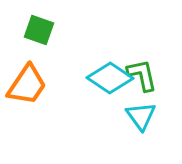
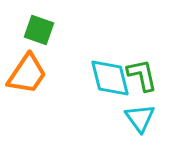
cyan diamond: rotated 42 degrees clockwise
orange trapezoid: moved 11 px up
cyan triangle: moved 1 px left, 2 px down
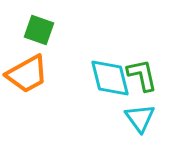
orange trapezoid: rotated 27 degrees clockwise
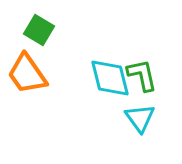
green square: rotated 12 degrees clockwise
orange trapezoid: rotated 84 degrees clockwise
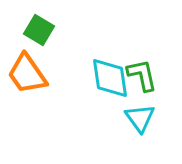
cyan diamond: rotated 6 degrees clockwise
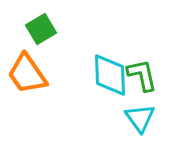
green square: moved 2 px right, 1 px up; rotated 28 degrees clockwise
cyan diamond: moved 3 px up; rotated 6 degrees clockwise
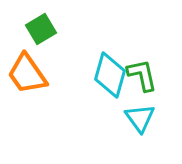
cyan diamond: rotated 18 degrees clockwise
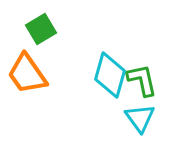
green L-shape: moved 5 px down
